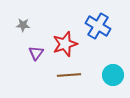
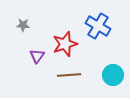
purple triangle: moved 1 px right, 3 px down
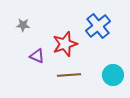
blue cross: rotated 20 degrees clockwise
purple triangle: rotated 42 degrees counterclockwise
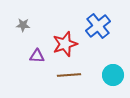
purple triangle: rotated 21 degrees counterclockwise
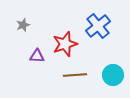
gray star: rotated 24 degrees counterclockwise
brown line: moved 6 px right
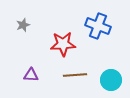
blue cross: rotated 30 degrees counterclockwise
red star: moved 2 px left; rotated 15 degrees clockwise
purple triangle: moved 6 px left, 19 px down
cyan circle: moved 2 px left, 5 px down
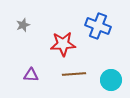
brown line: moved 1 px left, 1 px up
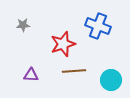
gray star: rotated 16 degrees clockwise
red star: rotated 15 degrees counterclockwise
brown line: moved 3 px up
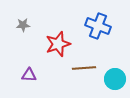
red star: moved 5 px left
brown line: moved 10 px right, 3 px up
purple triangle: moved 2 px left
cyan circle: moved 4 px right, 1 px up
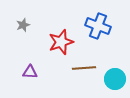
gray star: rotated 16 degrees counterclockwise
red star: moved 3 px right, 2 px up
purple triangle: moved 1 px right, 3 px up
